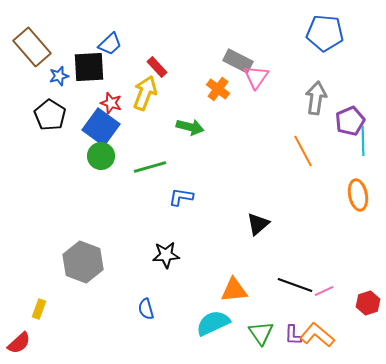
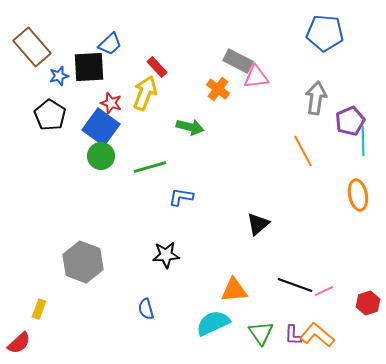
pink triangle: rotated 48 degrees clockwise
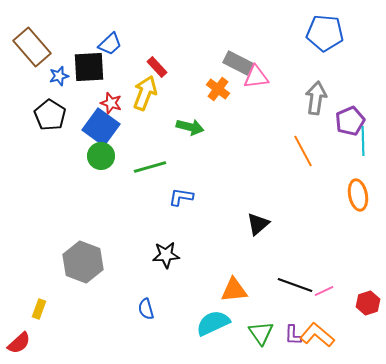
gray rectangle: moved 2 px down
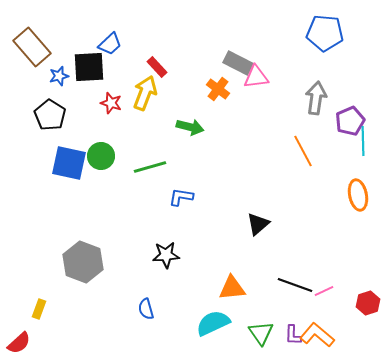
blue square: moved 32 px left, 36 px down; rotated 24 degrees counterclockwise
orange triangle: moved 2 px left, 2 px up
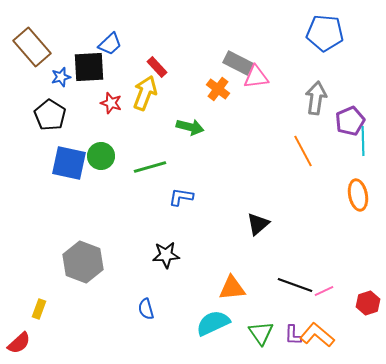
blue star: moved 2 px right, 1 px down
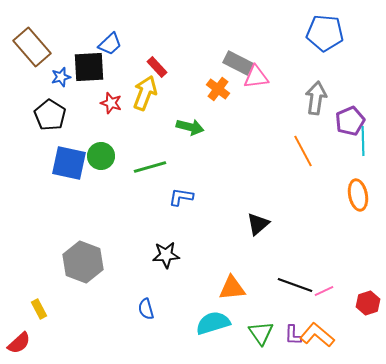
yellow rectangle: rotated 48 degrees counterclockwise
cyan semicircle: rotated 8 degrees clockwise
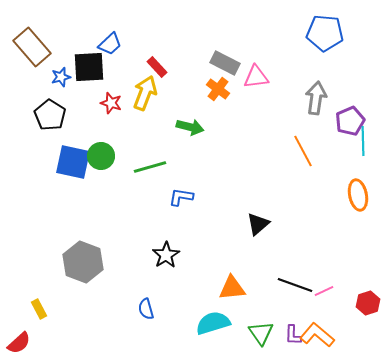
gray rectangle: moved 13 px left
blue square: moved 4 px right, 1 px up
black star: rotated 28 degrees counterclockwise
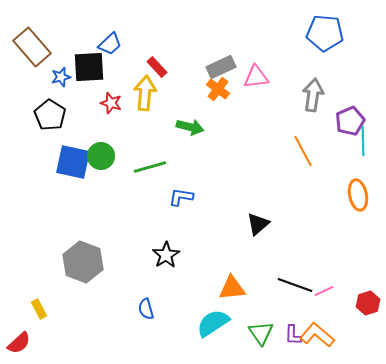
gray rectangle: moved 4 px left, 4 px down; rotated 52 degrees counterclockwise
yellow arrow: rotated 16 degrees counterclockwise
gray arrow: moved 3 px left, 3 px up
cyan semicircle: rotated 16 degrees counterclockwise
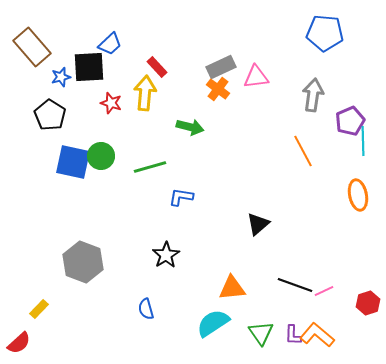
yellow rectangle: rotated 72 degrees clockwise
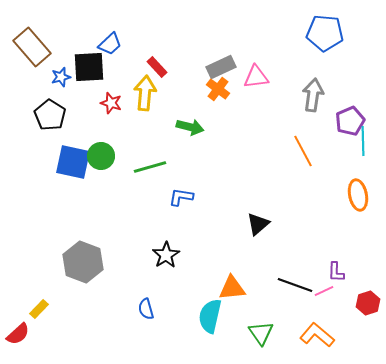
cyan semicircle: moved 3 px left, 7 px up; rotated 44 degrees counterclockwise
purple L-shape: moved 43 px right, 63 px up
red semicircle: moved 1 px left, 9 px up
